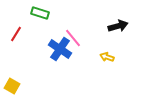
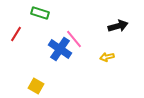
pink line: moved 1 px right, 1 px down
yellow arrow: rotated 32 degrees counterclockwise
yellow square: moved 24 px right
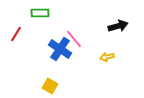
green rectangle: rotated 18 degrees counterclockwise
yellow square: moved 14 px right
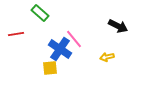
green rectangle: rotated 42 degrees clockwise
black arrow: rotated 42 degrees clockwise
red line: rotated 49 degrees clockwise
yellow square: moved 18 px up; rotated 35 degrees counterclockwise
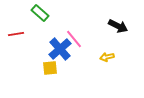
blue cross: rotated 15 degrees clockwise
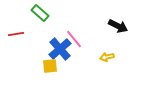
yellow square: moved 2 px up
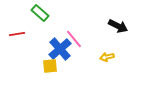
red line: moved 1 px right
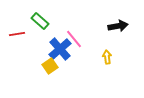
green rectangle: moved 8 px down
black arrow: rotated 36 degrees counterclockwise
yellow arrow: rotated 96 degrees clockwise
yellow square: rotated 28 degrees counterclockwise
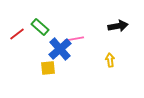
green rectangle: moved 6 px down
red line: rotated 28 degrees counterclockwise
pink line: rotated 60 degrees counterclockwise
yellow arrow: moved 3 px right, 3 px down
yellow square: moved 2 px left, 2 px down; rotated 28 degrees clockwise
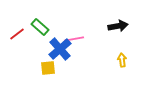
yellow arrow: moved 12 px right
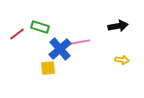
green rectangle: rotated 24 degrees counterclockwise
pink line: moved 6 px right, 3 px down
yellow arrow: rotated 104 degrees clockwise
